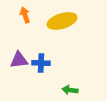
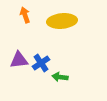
yellow ellipse: rotated 12 degrees clockwise
blue cross: rotated 36 degrees counterclockwise
green arrow: moved 10 px left, 13 px up
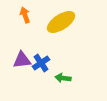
yellow ellipse: moved 1 px left, 1 px down; rotated 28 degrees counterclockwise
purple triangle: moved 3 px right
green arrow: moved 3 px right, 1 px down
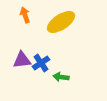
green arrow: moved 2 px left, 1 px up
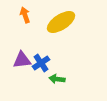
green arrow: moved 4 px left, 2 px down
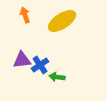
yellow ellipse: moved 1 px right, 1 px up
blue cross: moved 1 px left, 2 px down
green arrow: moved 2 px up
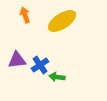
purple triangle: moved 5 px left
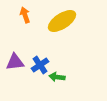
purple triangle: moved 2 px left, 2 px down
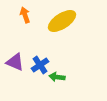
purple triangle: rotated 30 degrees clockwise
